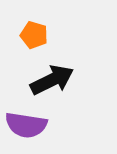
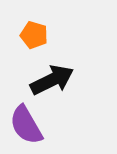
purple semicircle: rotated 51 degrees clockwise
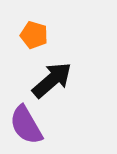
black arrow: rotated 15 degrees counterclockwise
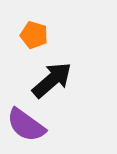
purple semicircle: rotated 24 degrees counterclockwise
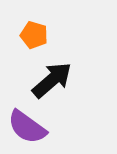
purple semicircle: moved 1 px right, 2 px down
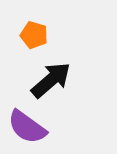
black arrow: moved 1 px left
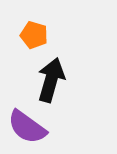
black arrow: rotated 33 degrees counterclockwise
